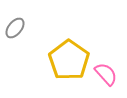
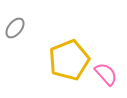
yellow pentagon: rotated 15 degrees clockwise
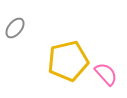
yellow pentagon: moved 1 px left, 1 px down; rotated 9 degrees clockwise
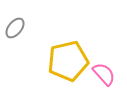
pink semicircle: moved 2 px left
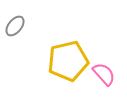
gray ellipse: moved 2 px up
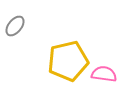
pink semicircle: rotated 40 degrees counterclockwise
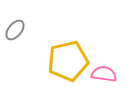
gray ellipse: moved 4 px down
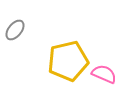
pink semicircle: rotated 15 degrees clockwise
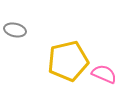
gray ellipse: rotated 65 degrees clockwise
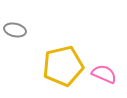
yellow pentagon: moved 5 px left, 5 px down
